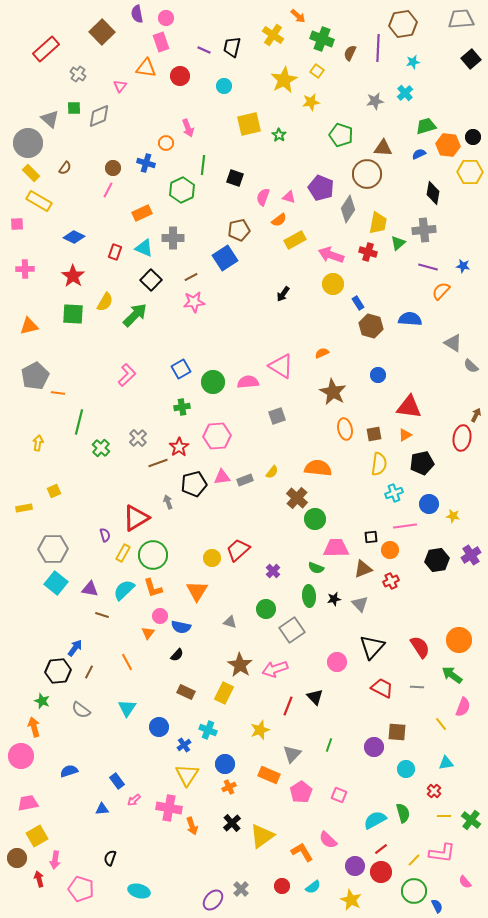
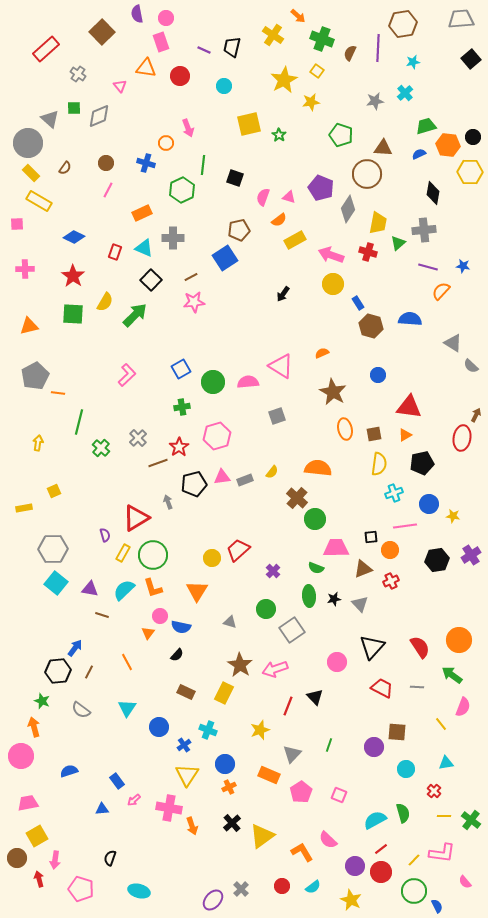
pink triangle at (120, 86): rotated 16 degrees counterclockwise
brown circle at (113, 168): moved 7 px left, 5 px up
pink hexagon at (217, 436): rotated 12 degrees counterclockwise
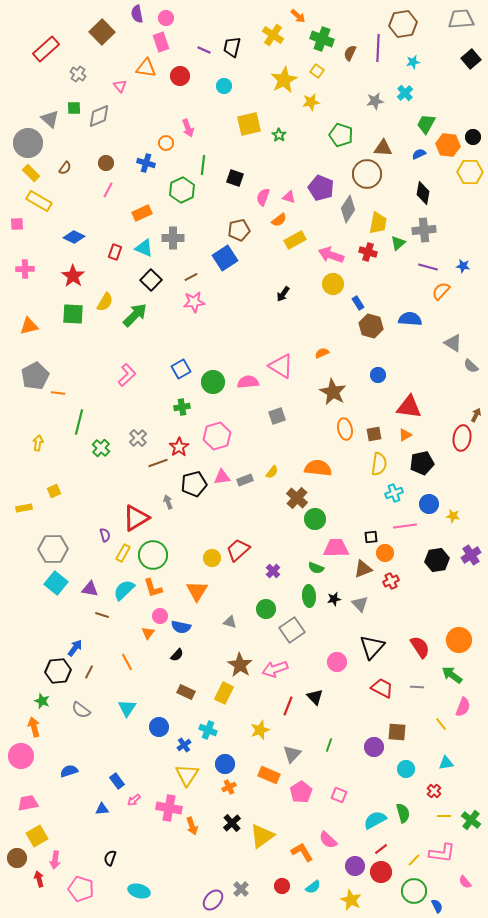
green trapezoid at (426, 126): moved 2 px up; rotated 45 degrees counterclockwise
black diamond at (433, 193): moved 10 px left
orange circle at (390, 550): moved 5 px left, 3 px down
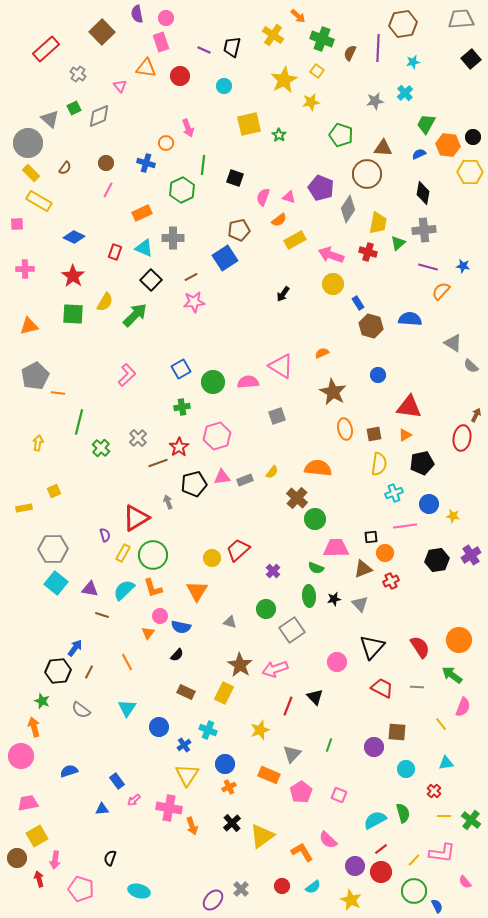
green square at (74, 108): rotated 24 degrees counterclockwise
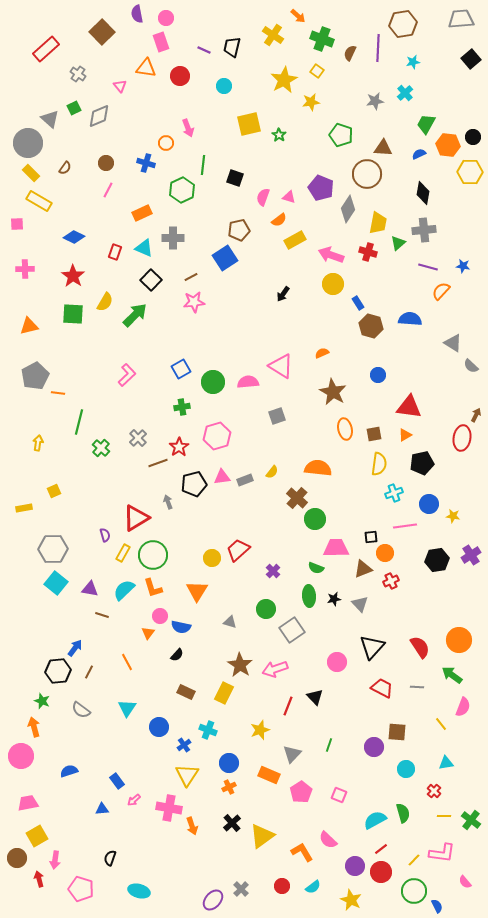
blue circle at (225, 764): moved 4 px right, 1 px up
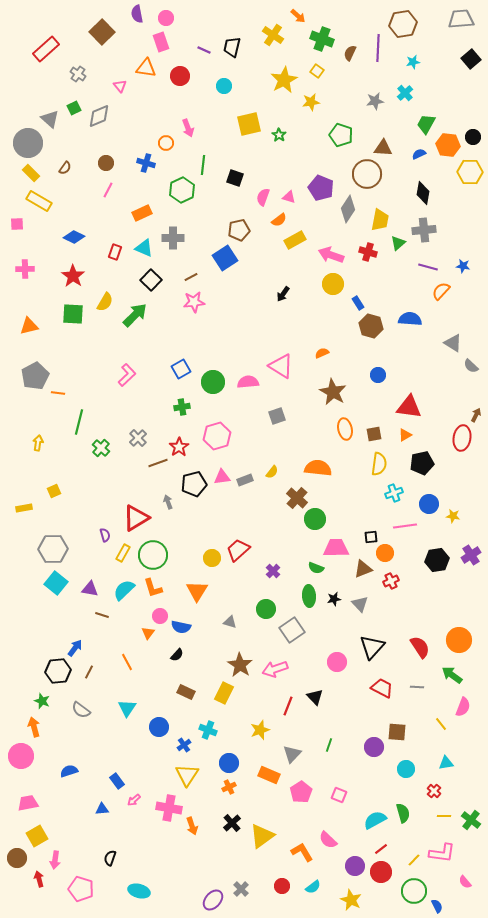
yellow trapezoid at (378, 223): moved 2 px right, 3 px up
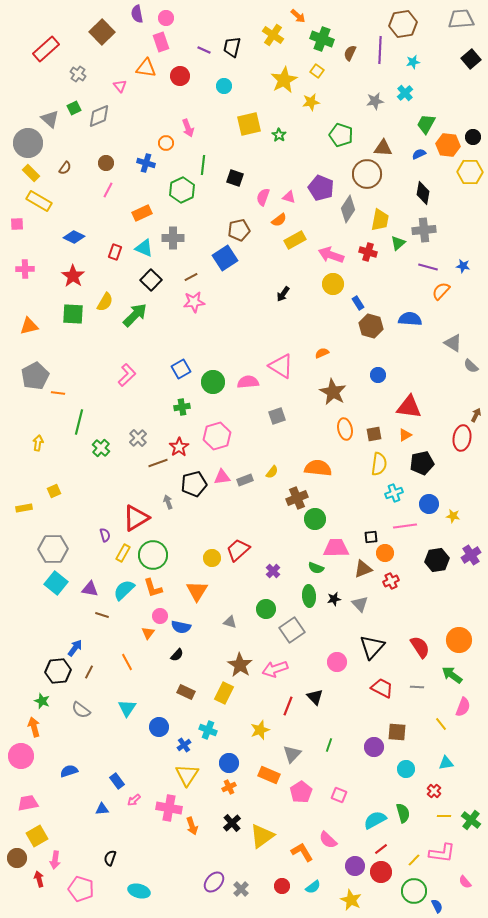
purple line at (378, 48): moved 2 px right, 2 px down
brown cross at (297, 498): rotated 25 degrees clockwise
purple ellipse at (213, 900): moved 1 px right, 18 px up
